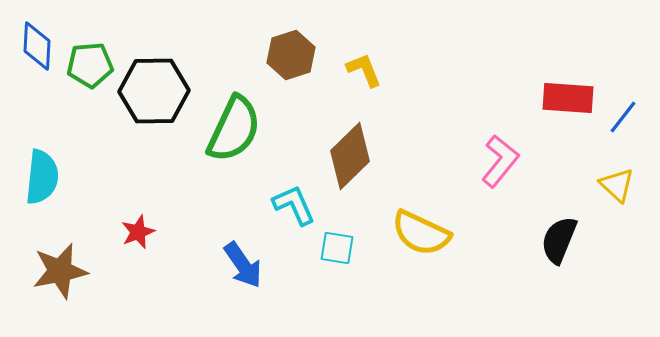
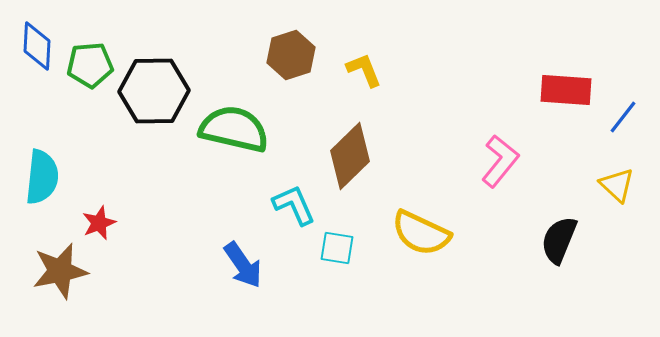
red rectangle: moved 2 px left, 8 px up
green semicircle: rotated 102 degrees counterclockwise
red star: moved 39 px left, 9 px up
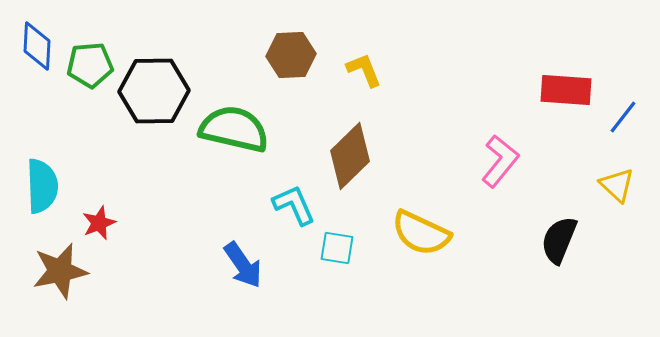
brown hexagon: rotated 15 degrees clockwise
cyan semicircle: moved 9 px down; rotated 8 degrees counterclockwise
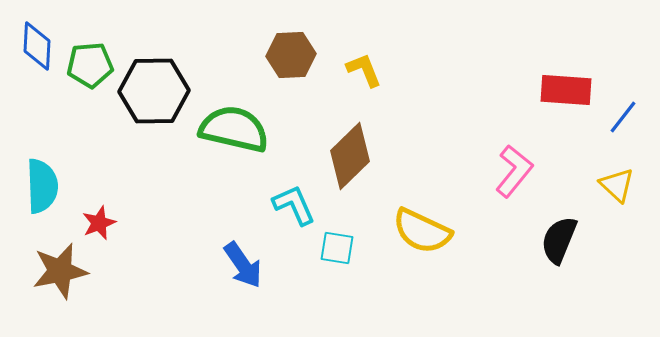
pink L-shape: moved 14 px right, 10 px down
yellow semicircle: moved 1 px right, 2 px up
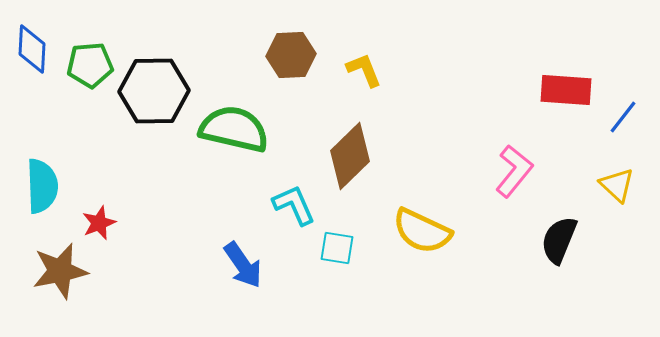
blue diamond: moved 5 px left, 3 px down
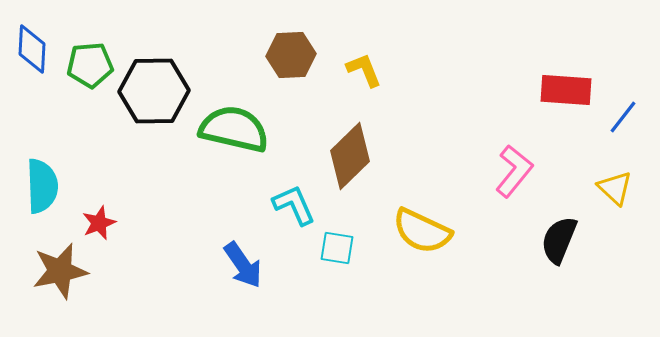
yellow triangle: moved 2 px left, 3 px down
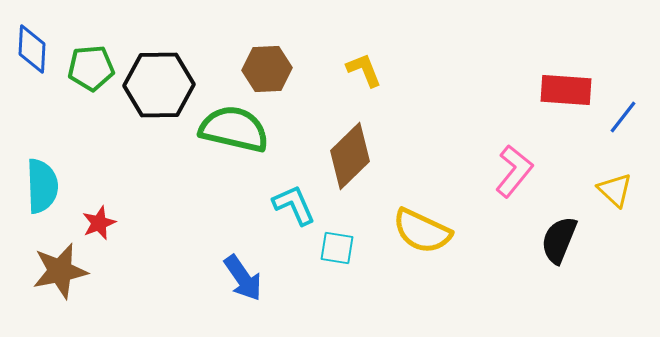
brown hexagon: moved 24 px left, 14 px down
green pentagon: moved 1 px right, 3 px down
black hexagon: moved 5 px right, 6 px up
yellow triangle: moved 2 px down
blue arrow: moved 13 px down
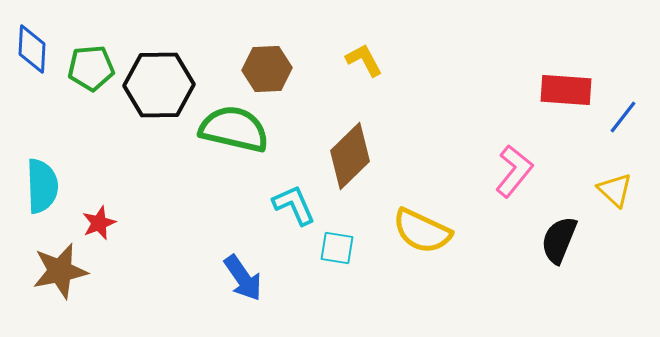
yellow L-shape: moved 10 px up; rotated 6 degrees counterclockwise
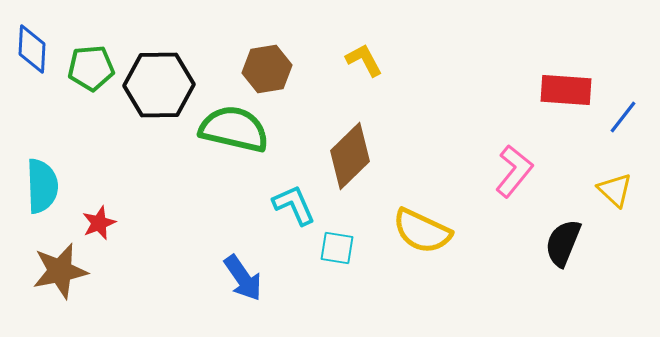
brown hexagon: rotated 6 degrees counterclockwise
black semicircle: moved 4 px right, 3 px down
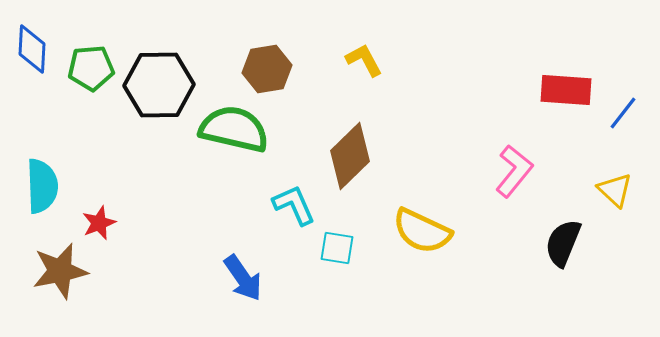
blue line: moved 4 px up
